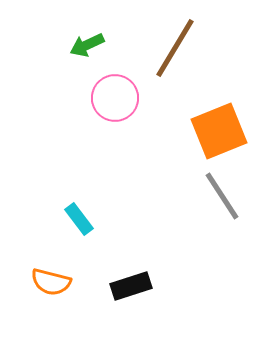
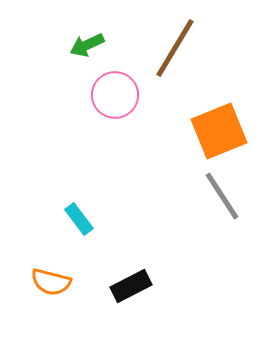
pink circle: moved 3 px up
black rectangle: rotated 9 degrees counterclockwise
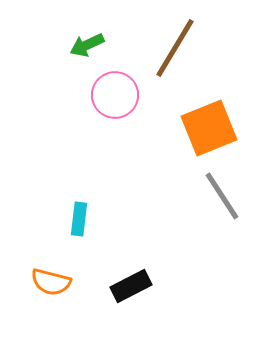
orange square: moved 10 px left, 3 px up
cyan rectangle: rotated 44 degrees clockwise
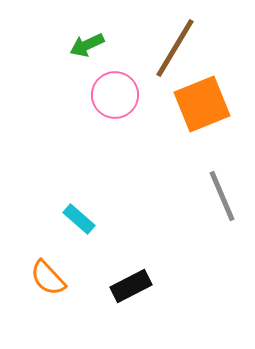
orange square: moved 7 px left, 24 px up
gray line: rotated 10 degrees clockwise
cyan rectangle: rotated 56 degrees counterclockwise
orange semicircle: moved 3 px left, 4 px up; rotated 33 degrees clockwise
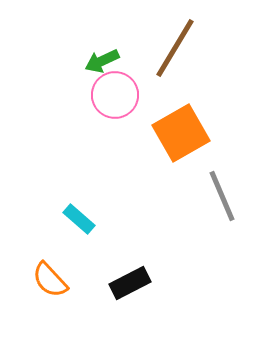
green arrow: moved 15 px right, 16 px down
orange square: moved 21 px left, 29 px down; rotated 8 degrees counterclockwise
orange semicircle: moved 2 px right, 2 px down
black rectangle: moved 1 px left, 3 px up
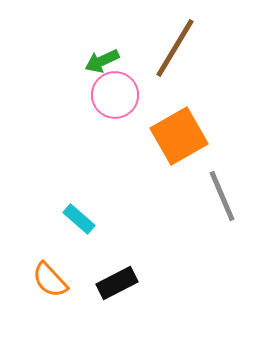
orange square: moved 2 px left, 3 px down
black rectangle: moved 13 px left
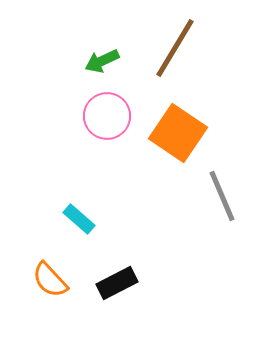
pink circle: moved 8 px left, 21 px down
orange square: moved 1 px left, 3 px up; rotated 26 degrees counterclockwise
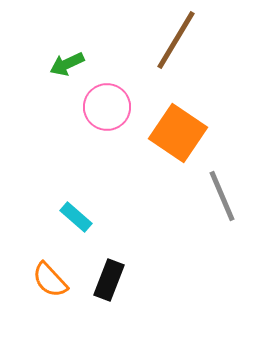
brown line: moved 1 px right, 8 px up
green arrow: moved 35 px left, 3 px down
pink circle: moved 9 px up
cyan rectangle: moved 3 px left, 2 px up
black rectangle: moved 8 px left, 3 px up; rotated 42 degrees counterclockwise
